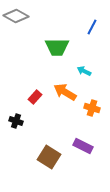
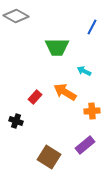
orange cross: moved 3 px down; rotated 21 degrees counterclockwise
purple rectangle: moved 2 px right, 1 px up; rotated 66 degrees counterclockwise
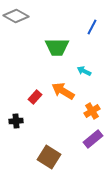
orange arrow: moved 2 px left, 1 px up
orange cross: rotated 28 degrees counterclockwise
black cross: rotated 24 degrees counterclockwise
purple rectangle: moved 8 px right, 6 px up
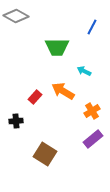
brown square: moved 4 px left, 3 px up
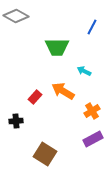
purple rectangle: rotated 12 degrees clockwise
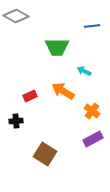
blue line: moved 1 px up; rotated 56 degrees clockwise
red rectangle: moved 5 px left, 1 px up; rotated 24 degrees clockwise
orange cross: rotated 21 degrees counterclockwise
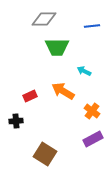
gray diamond: moved 28 px right, 3 px down; rotated 30 degrees counterclockwise
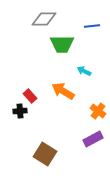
green trapezoid: moved 5 px right, 3 px up
red rectangle: rotated 72 degrees clockwise
orange cross: moved 6 px right
black cross: moved 4 px right, 10 px up
